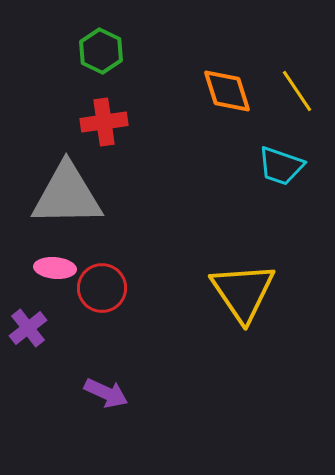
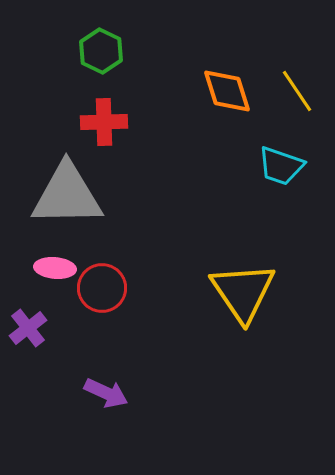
red cross: rotated 6 degrees clockwise
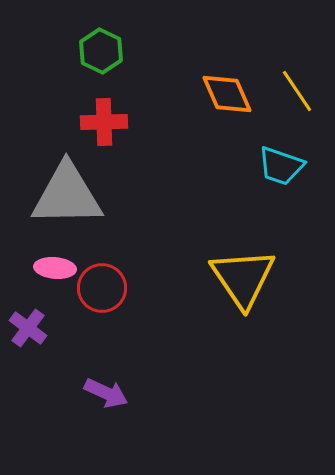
orange diamond: moved 3 px down; rotated 6 degrees counterclockwise
yellow triangle: moved 14 px up
purple cross: rotated 15 degrees counterclockwise
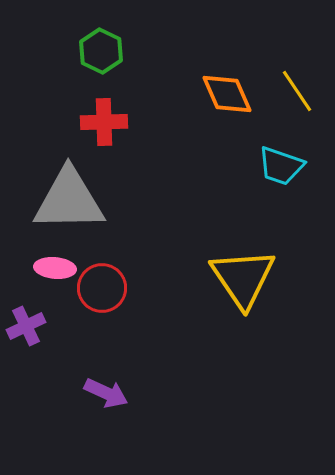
gray triangle: moved 2 px right, 5 px down
purple cross: moved 2 px left, 2 px up; rotated 27 degrees clockwise
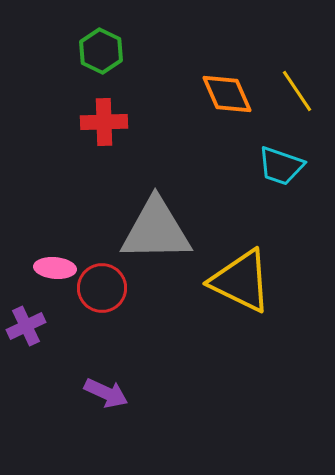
gray triangle: moved 87 px right, 30 px down
yellow triangle: moved 2 px left, 3 px down; rotated 30 degrees counterclockwise
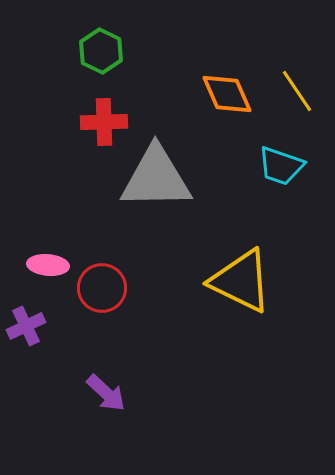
gray triangle: moved 52 px up
pink ellipse: moved 7 px left, 3 px up
purple arrow: rotated 18 degrees clockwise
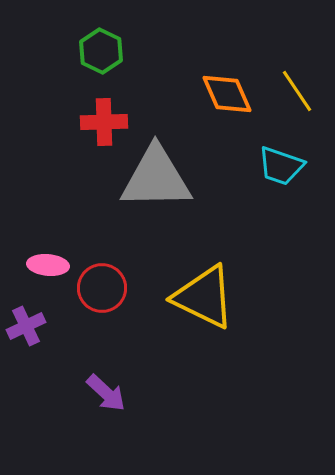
yellow triangle: moved 37 px left, 16 px down
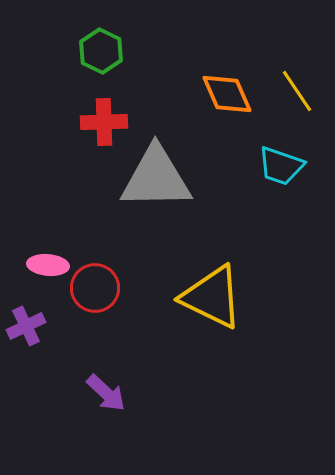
red circle: moved 7 px left
yellow triangle: moved 8 px right
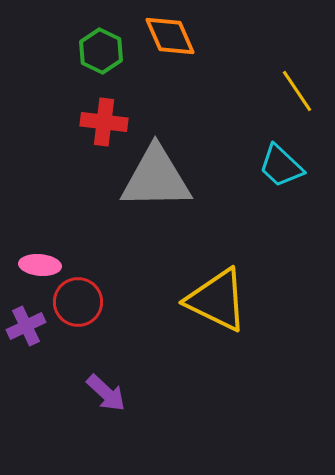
orange diamond: moved 57 px left, 58 px up
red cross: rotated 9 degrees clockwise
cyan trapezoid: rotated 24 degrees clockwise
pink ellipse: moved 8 px left
red circle: moved 17 px left, 14 px down
yellow triangle: moved 5 px right, 3 px down
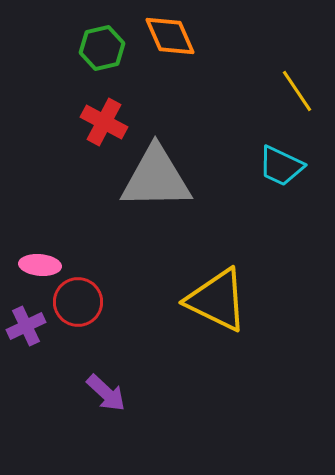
green hexagon: moved 1 px right, 3 px up; rotated 21 degrees clockwise
red cross: rotated 21 degrees clockwise
cyan trapezoid: rotated 18 degrees counterclockwise
